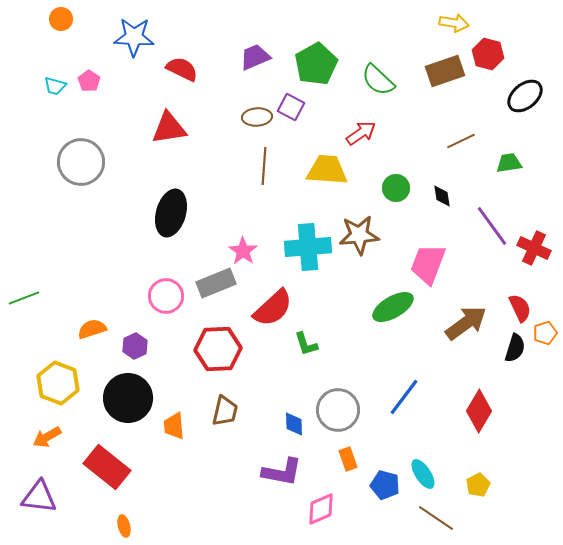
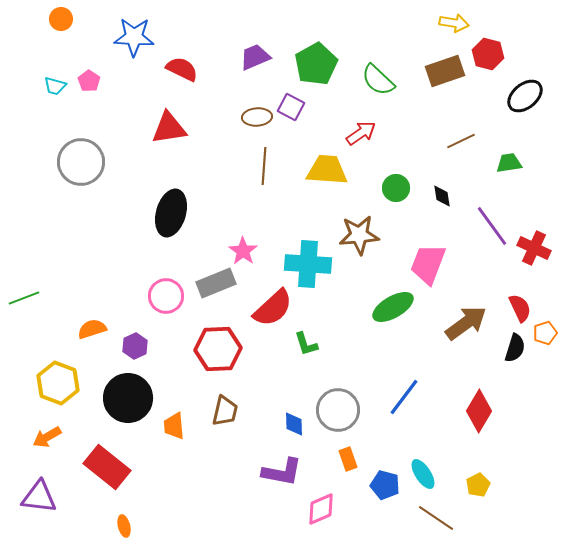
cyan cross at (308, 247): moved 17 px down; rotated 9 degrees clockwise
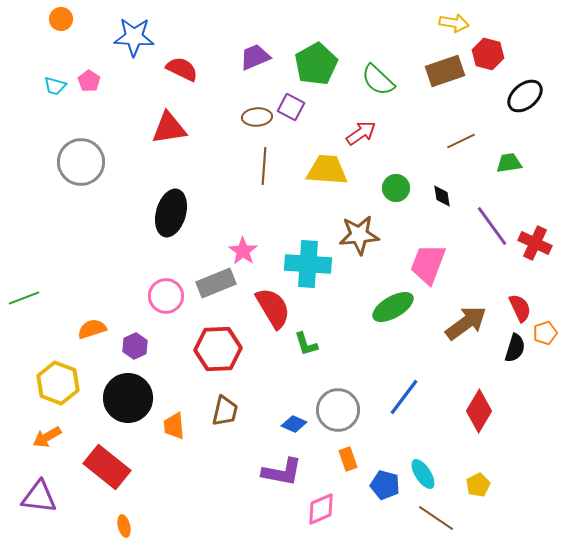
red cross at (534, 248): moved 1 px right, 5 px up
red semicircle at (273, 308): rotated 78 degrees counterclockwise
blue diamond at (294, 424): rotated 65 degrees counterclockwise
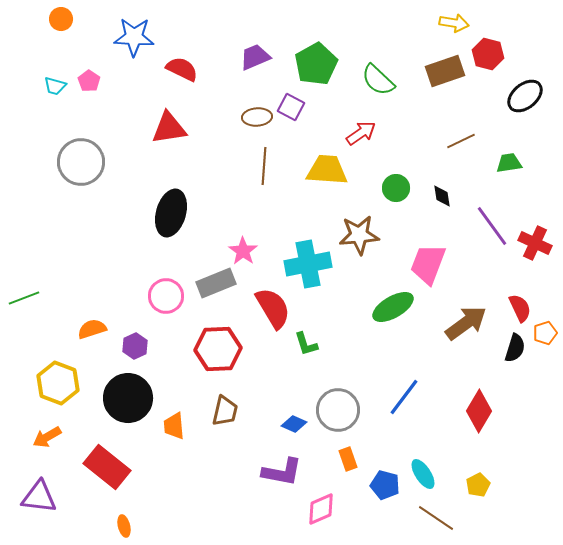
cyan cross at (308, 264): rotated 15 degrees counterclockwise
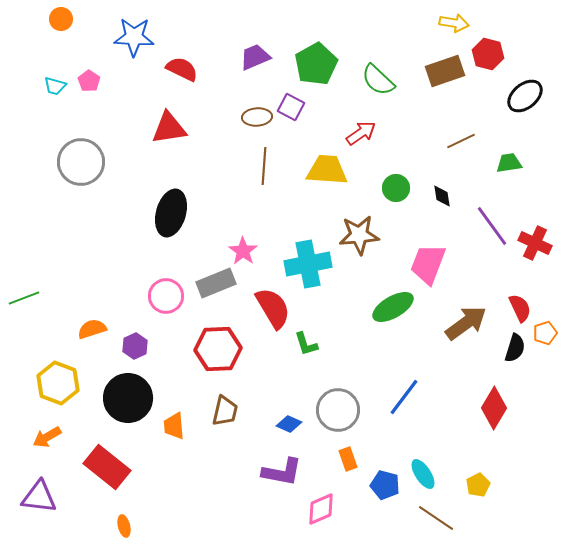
red diamond at (479, 411): moved 15 px right, 3 px up
blue diamond at (294, 424): moved 5 px left
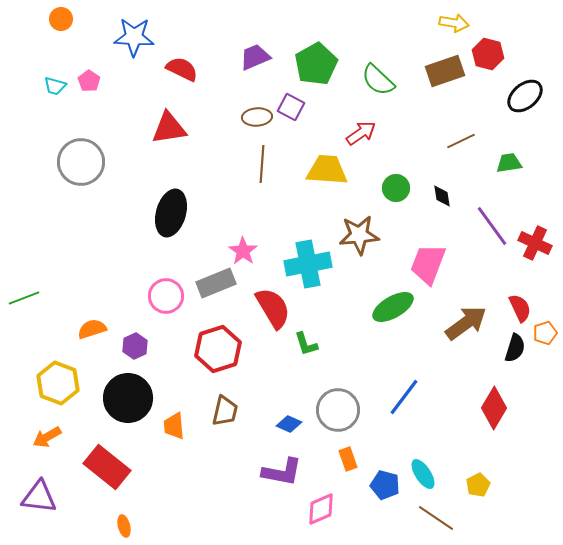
brown line at (264, 166): moved 2 px left, 2 px up
red hexagon at (218, 349): rotated 15 degrees counterclockwise
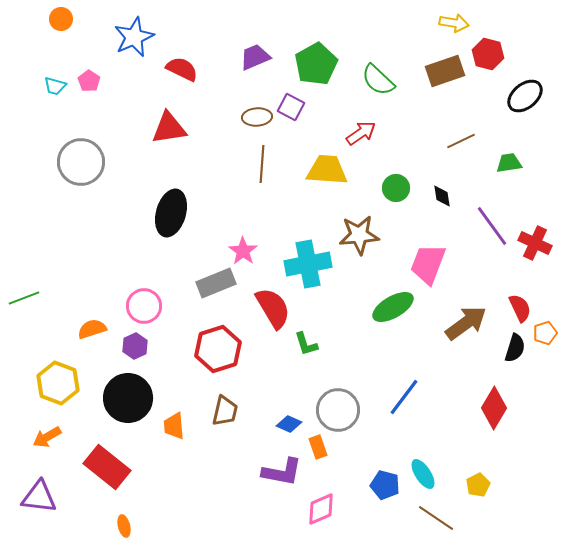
blue star at (134, 37): rotated 27 degrees counterclockwise
pink circle at (166, 296): moved 22 px left, 10 px down
orange rectangle at (348, 459): moved 30 px left, 12 px up
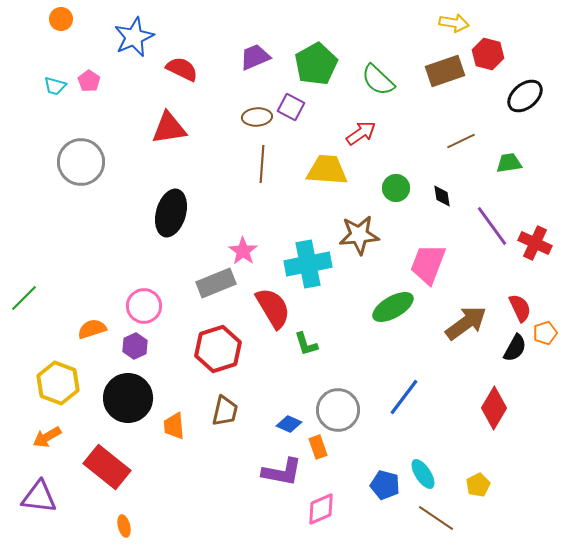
green line at (24, 298): rotated 24 degrees counterclockwise
black semicircle at (515, 348): rotated 12 degrees clockwise
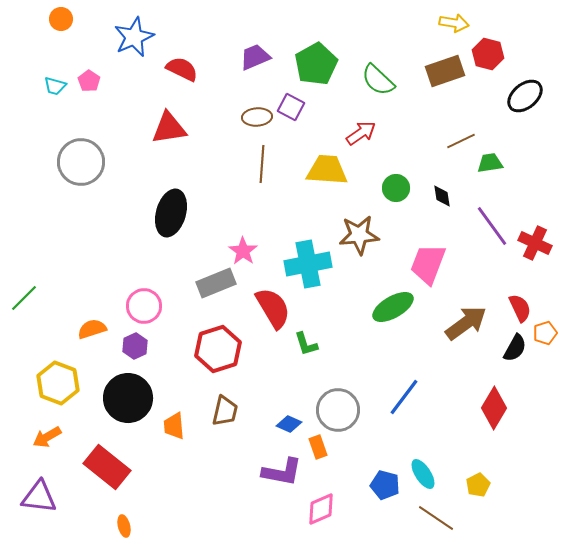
green trapezoid at (509, 163): moved 19 px left
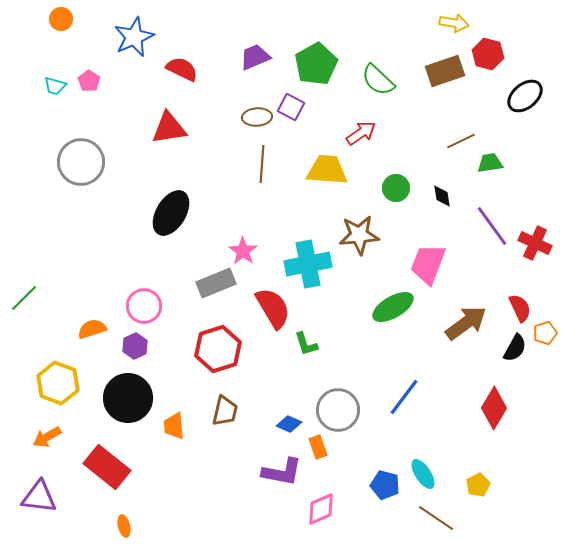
black ellipse at (171, 213): rotated 15 degrees clockwise
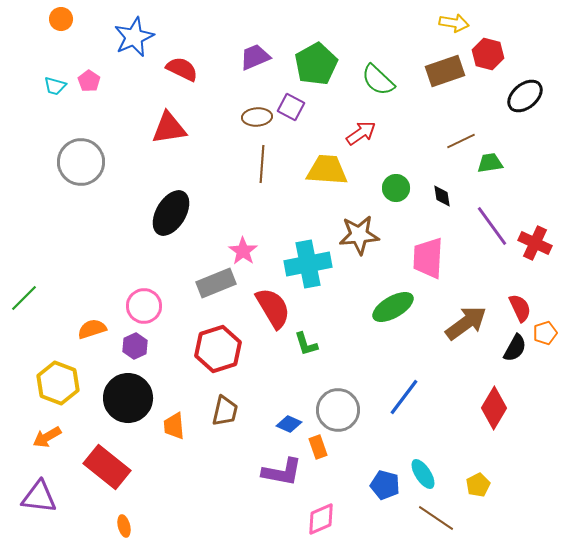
pink trapezoid at (428, 264): moved 6 px up; rotated 18 degrees counterclockwise
pink diamond at (321, 509): moved 10 px down
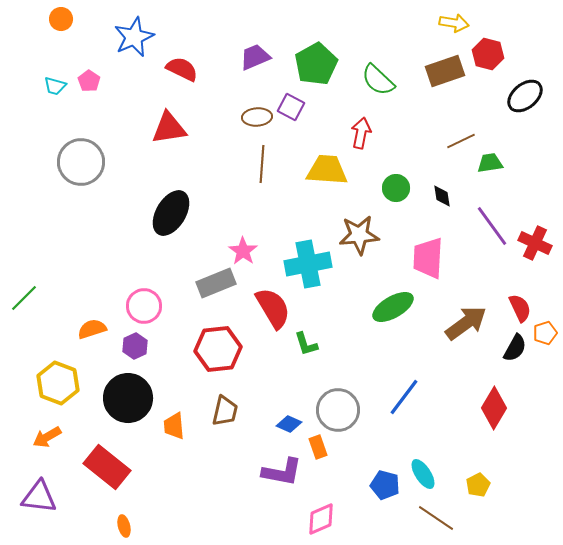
red arrow at (361, 133): rotated 44 degrees counterclockwise
red hexagon at (218, 349): rotated 12 degrees clockwise
